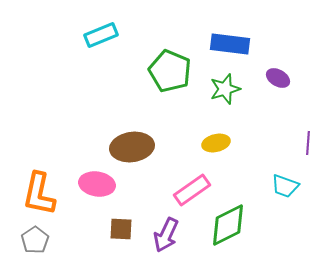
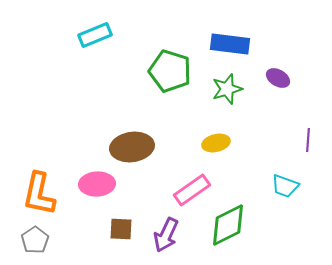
cyan rectangle: moved 6 px left
green pentagon: rotated 6 degrees counterclockwise
green star: moved 2 px right
purple line: moved 3 px up
pink ellipse: rotated 12 degrees counterclockwise
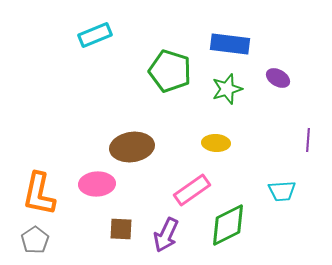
yellow ellipse: rotated 16 degrees clockwise
cyan trapezoid: moved 3 px left, 5 px down; rotated 24 degrees counterclockwise
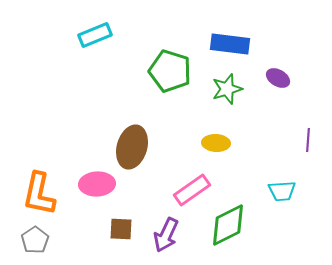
brown ellipse: rotated 66 degrees counterclockwise
